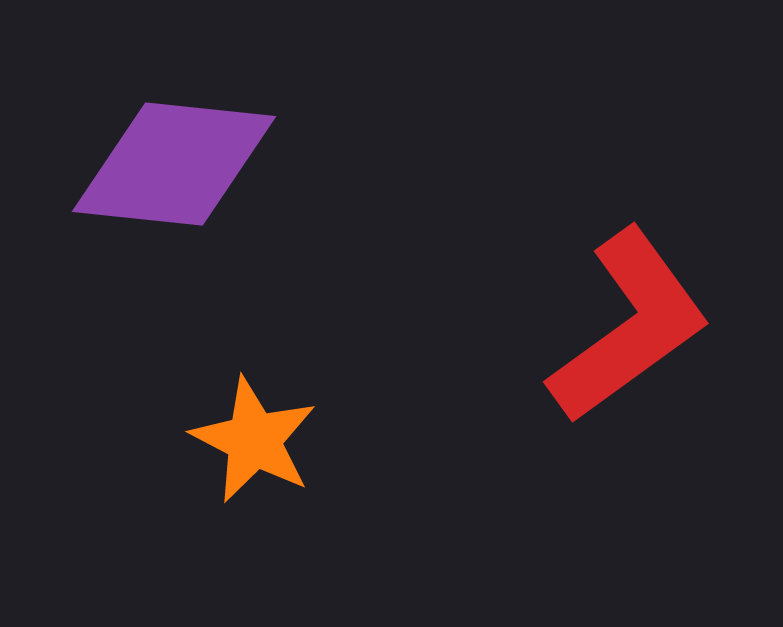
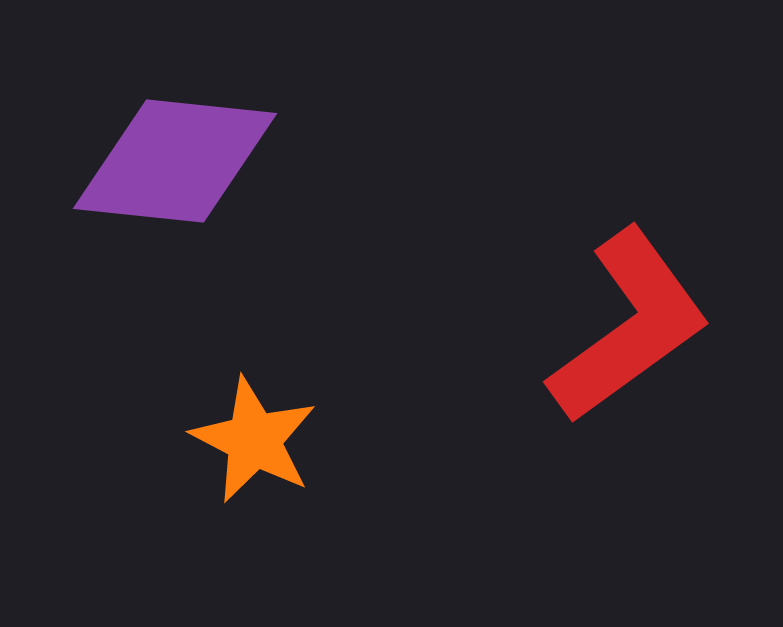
purple diamond: moved 1 px right, 3 px up
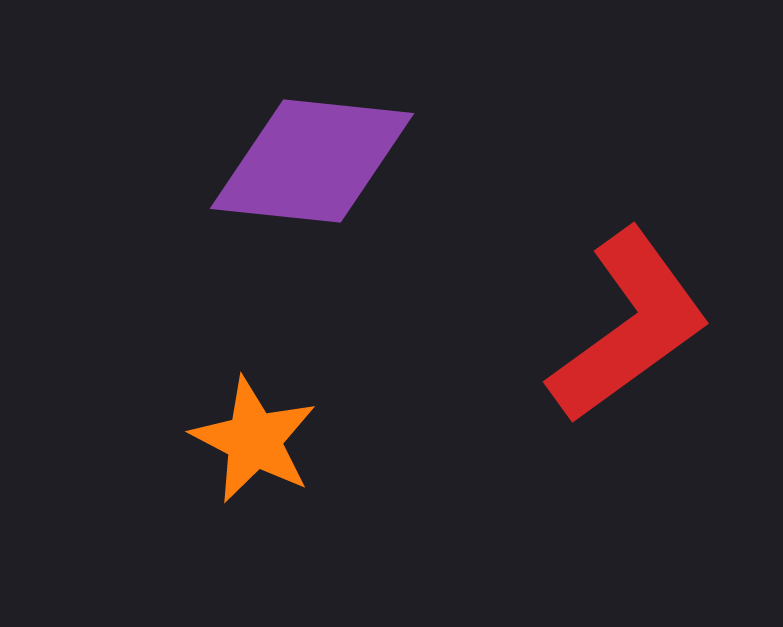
purple diamond: moved 137 px right
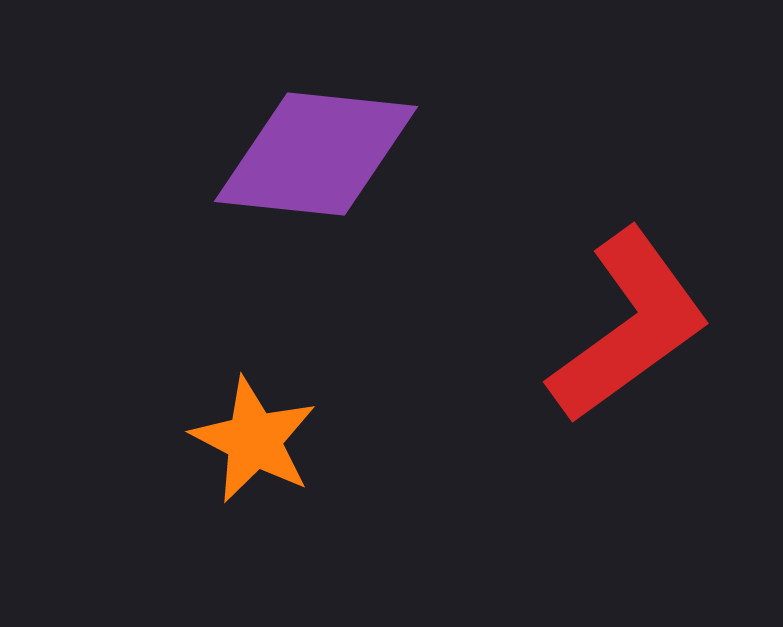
purple diamond: moved 4 px right, 7 px up
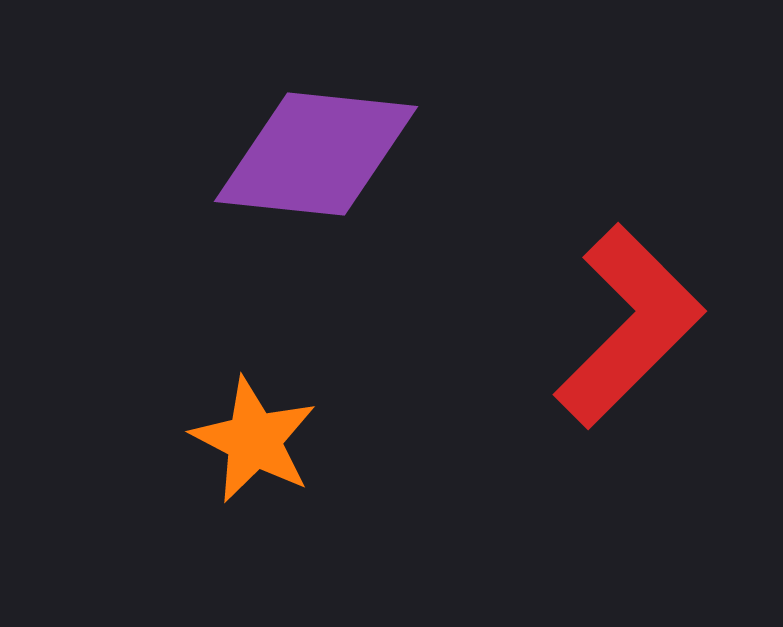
red L-shape: rotated 9 degrees counterclockwise
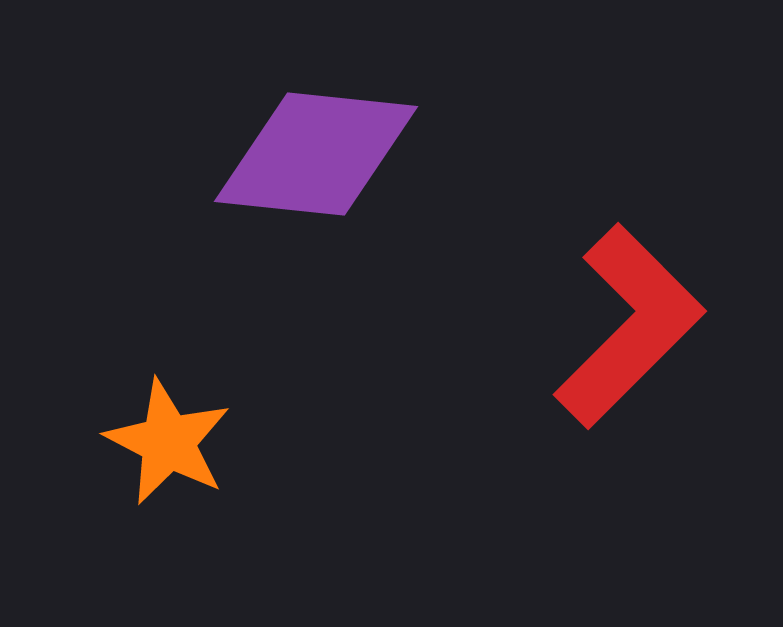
orange star: moved 86 px left, 2 px down
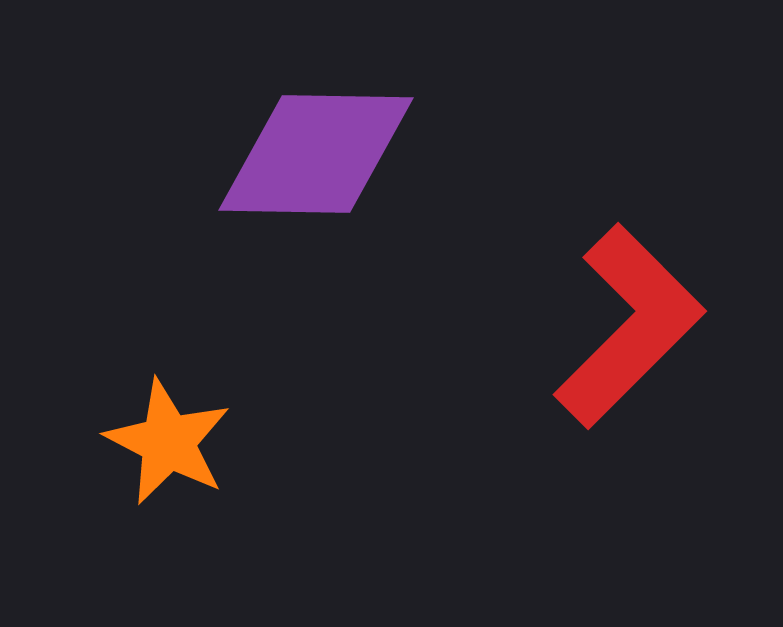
purple diamond: rotated 5 degrees counterclockwise
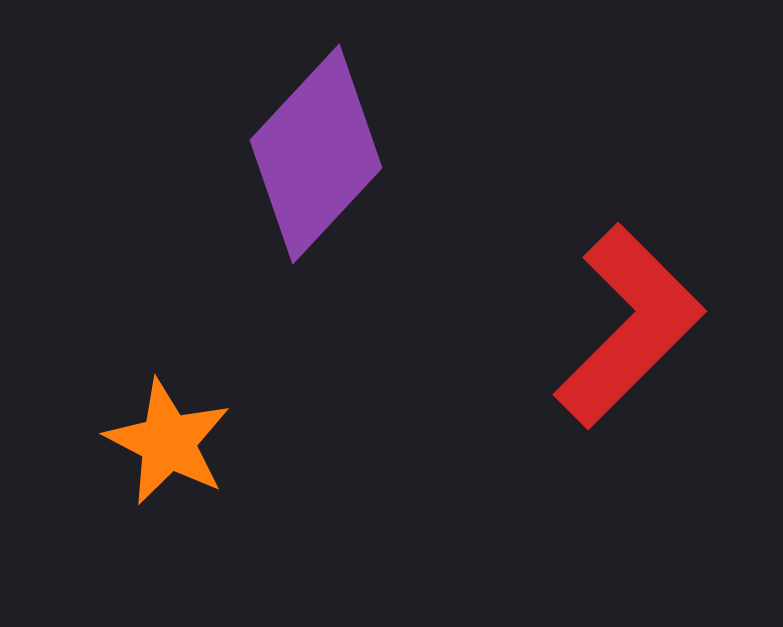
purple diamond: rotated 48 degrees counterclockwise
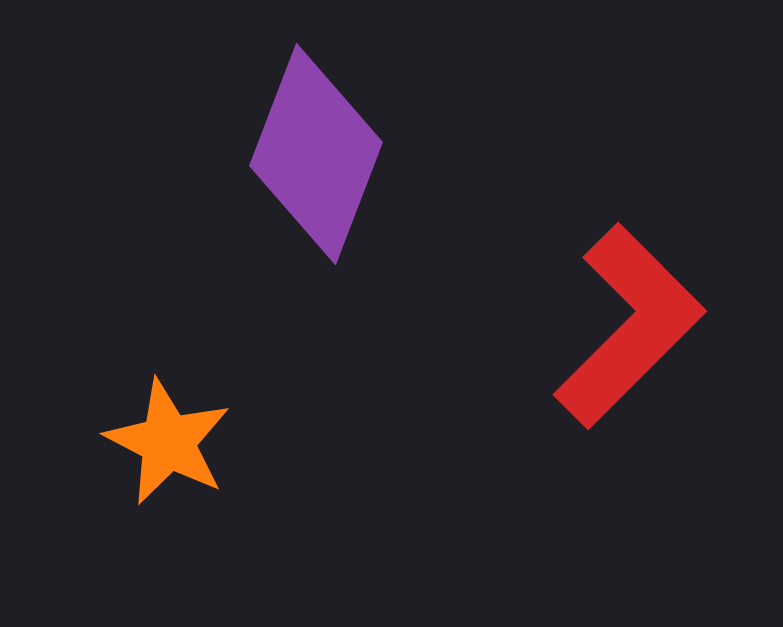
purple diamond: rotated 22 degrees counterclockwise
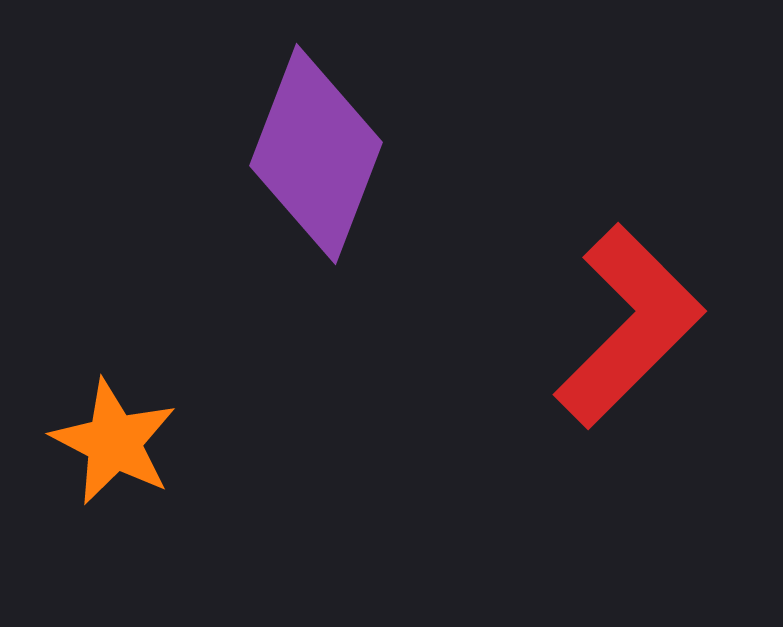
orange star: moved 54 px left
